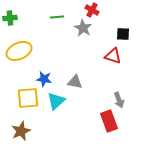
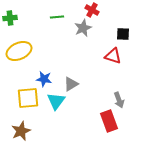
gray star: rotated 18 degrees clockwise
gray triangle: moved 4 px left, 2 px down; rotated 42 degrees counterclockwise
cyan triangle: rotated 12 degrees counterclockwise
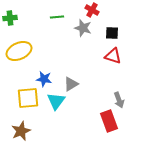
gray star: rotated 30 degrees counterclockwise
black square: moved 11 px left, 1 px up
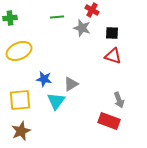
gray star: moved 1 px left
yellow square: moved 8 px left, 2 px down
red rectangle: rotated 50 degrees counterclockwise
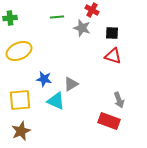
cyan triangle: rotated 42 degrees counterclockwise
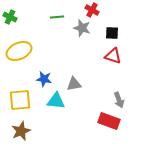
green cross: moved 1 px up; rotated 32 degrees clockwise
gray triangle: moved 3 px right; rotated 21 degrees clockwise
cyan triangle: rotated 18 degrees counterclockwise
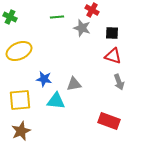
gray arrow: moved 18 px up
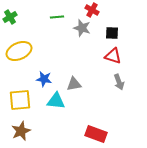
green cross: rotated 32 degrees clockwise
red rectangle: moved 13 px left, 13 px down
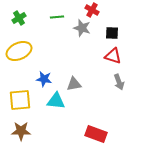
green cross: moved 9 px right, 1 px down
brown star: rotated 24 degrees clockwise
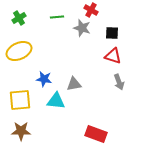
red cross: moved 1 px left
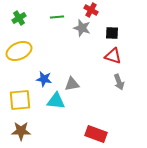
gray triangle: moved 2 px left
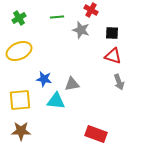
gray star: moved 1 px left, 2 px down
